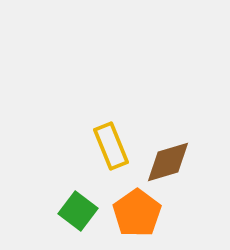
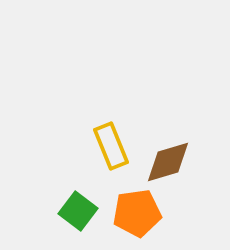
orange pentagon: rotated 27 degrees clockwise
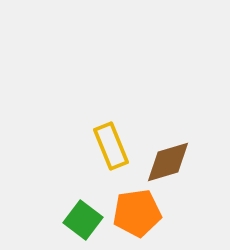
green square: moved 5 px right, 9 px down
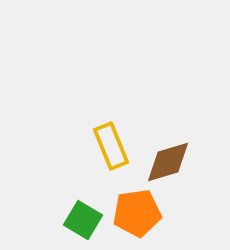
green square: rotated 6 degrees counterclockwise
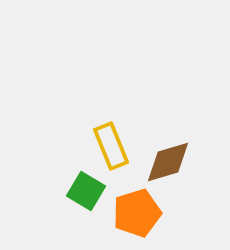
orange pentagon: rotated 9 degrees counterclockwise
green square: moved 3 px right, 29 px up
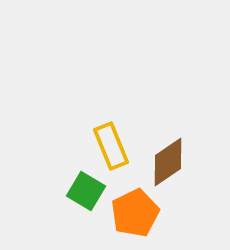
brown diamond: rotated 18 degrees counterclockwise
orange pentagon: moved 2 px left; rotated 9 degrees counterclockwise
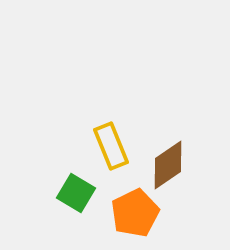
brown diamond: moved 3 px down
green square: moved 10 px left, 2 px down
